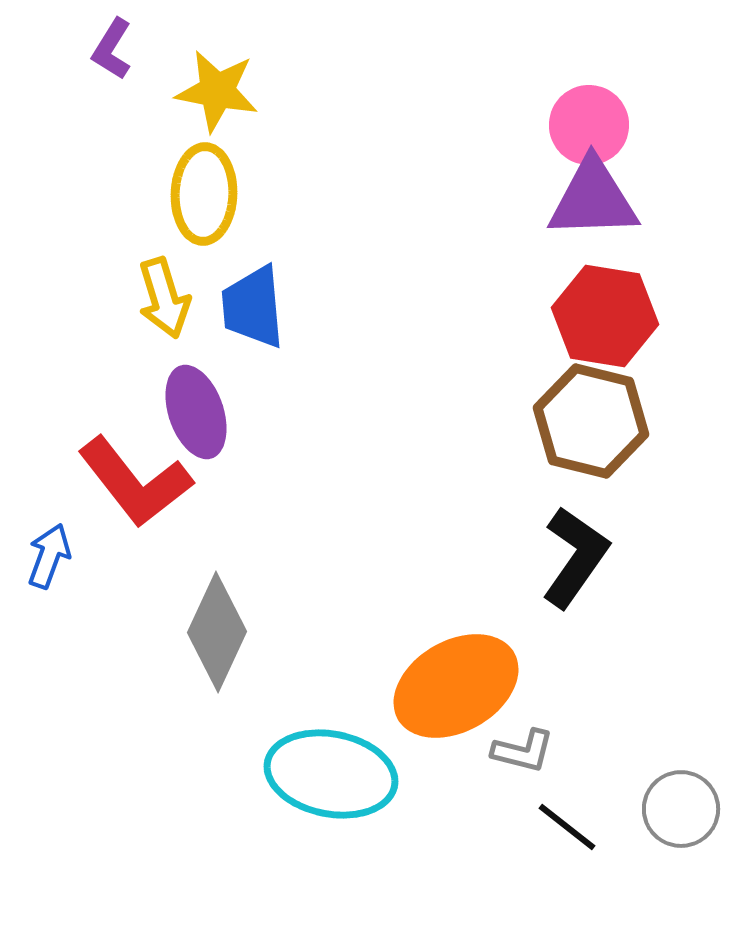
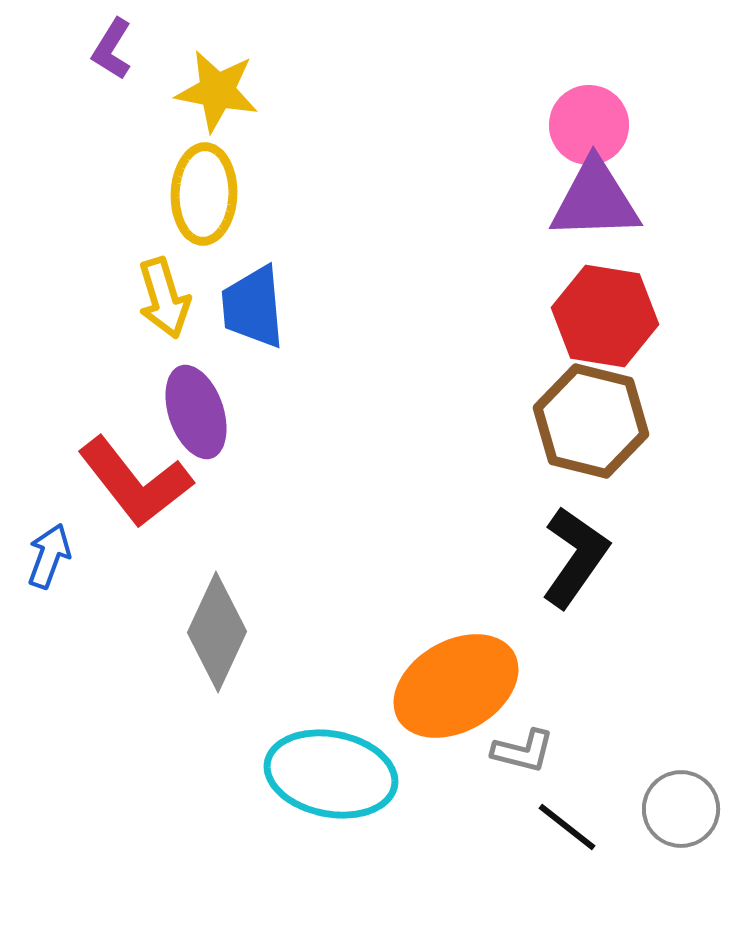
purple triangle: moved 2 px right, 1 px down
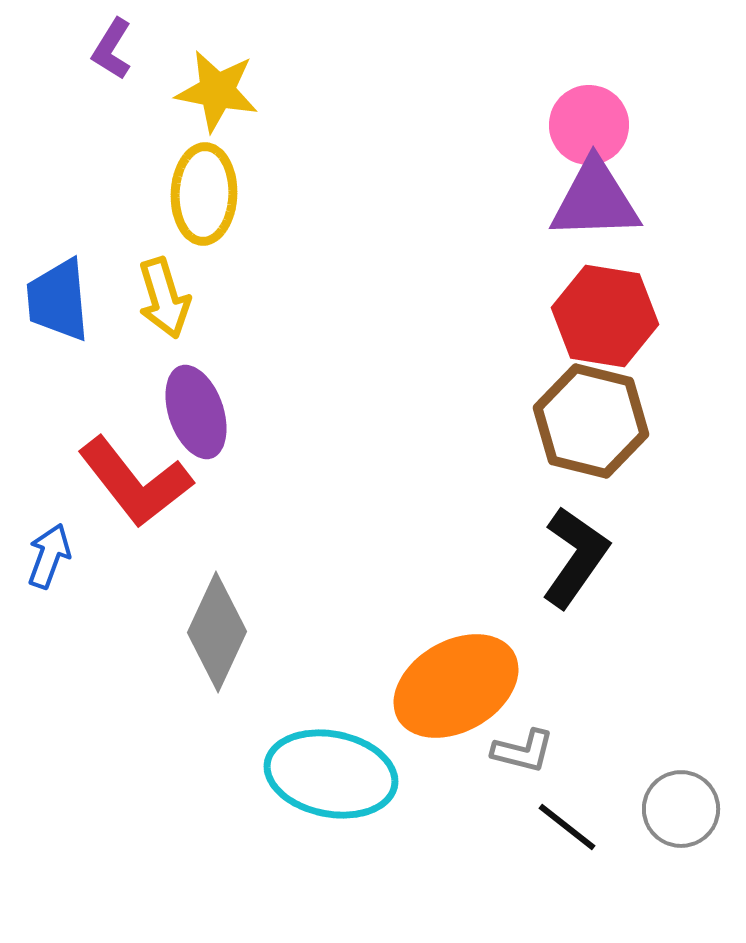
blue trapezoid: moved 195 px left, 7 px up
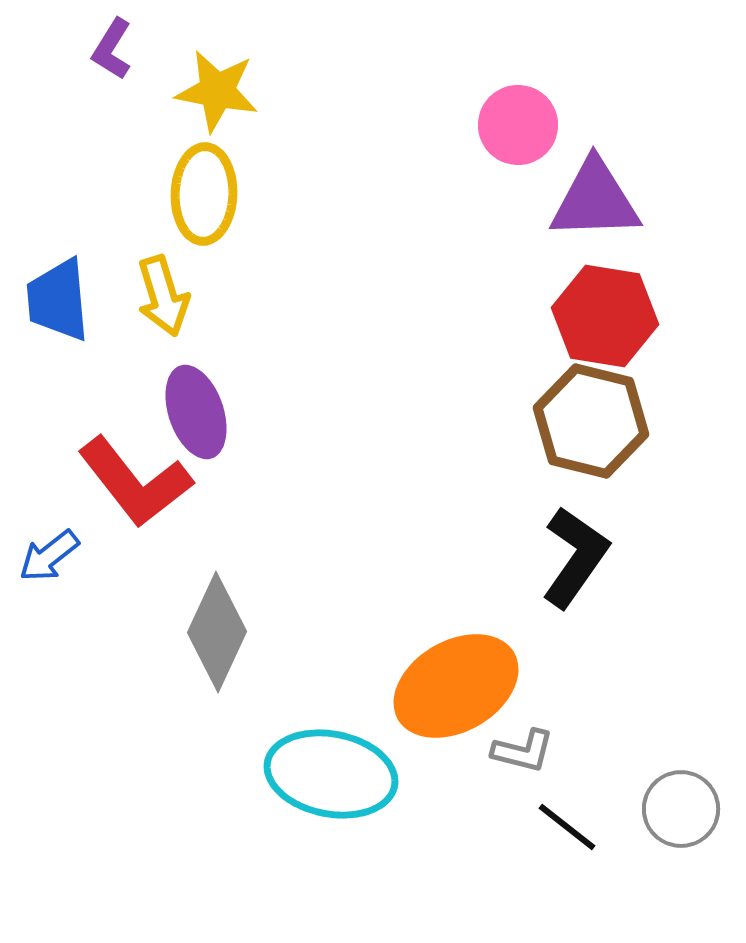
pink circle: moved 71 px left
yellow arrow: moved 1 px left, 2 px up
blue arrow: rotated 148 degrees counterclockwise
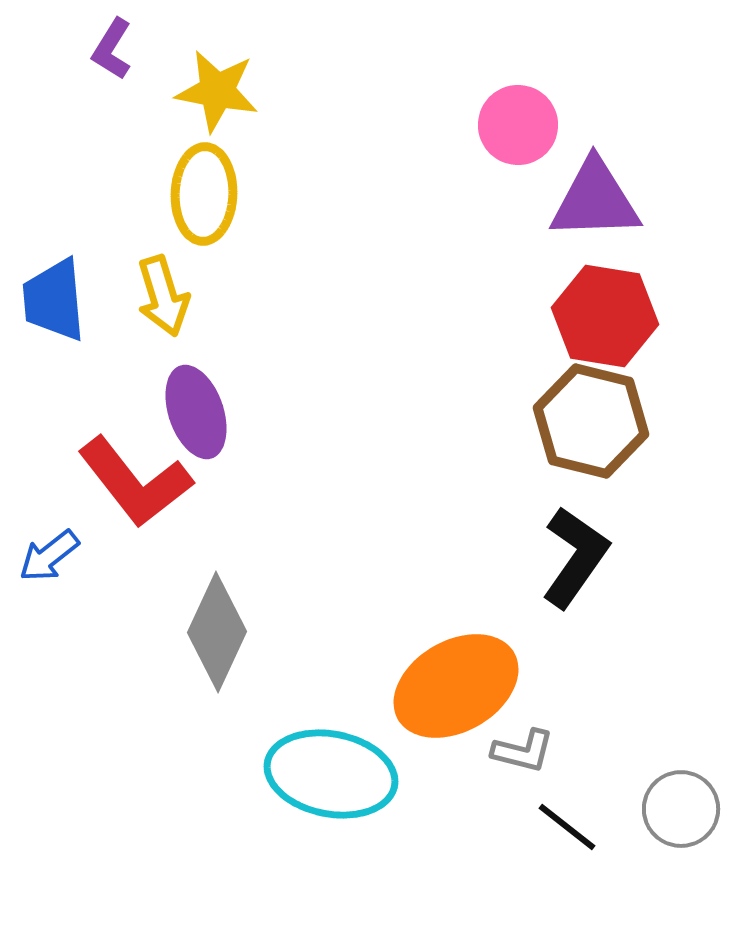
blue trapezoid: moved 4 px left
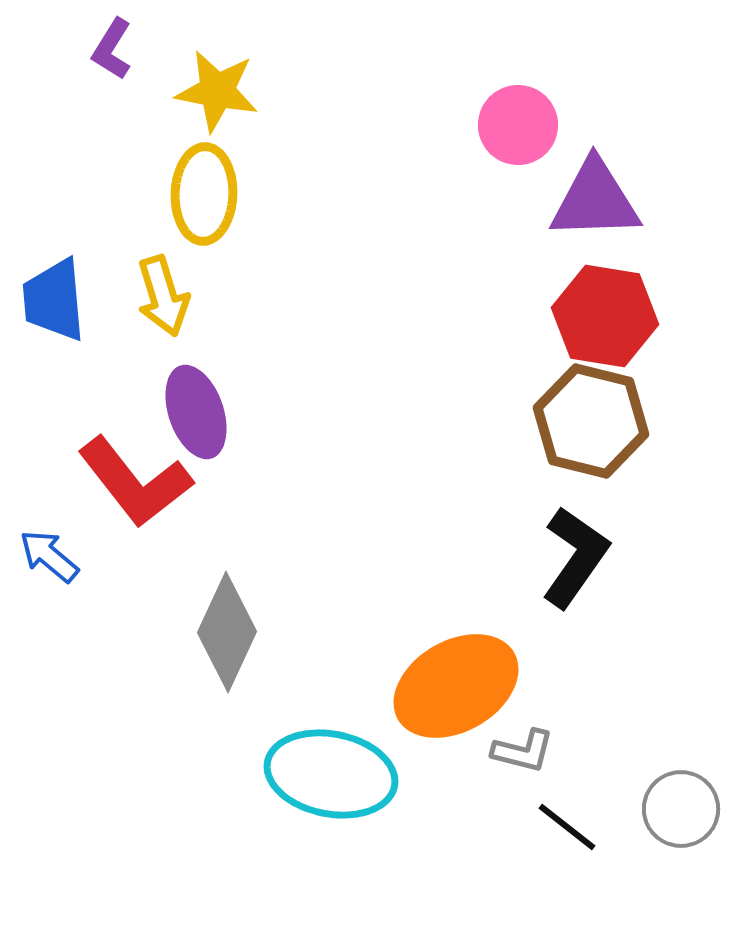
blue arrow: rotated 78 degrees clockwise
gray diamond: moved 10 px right
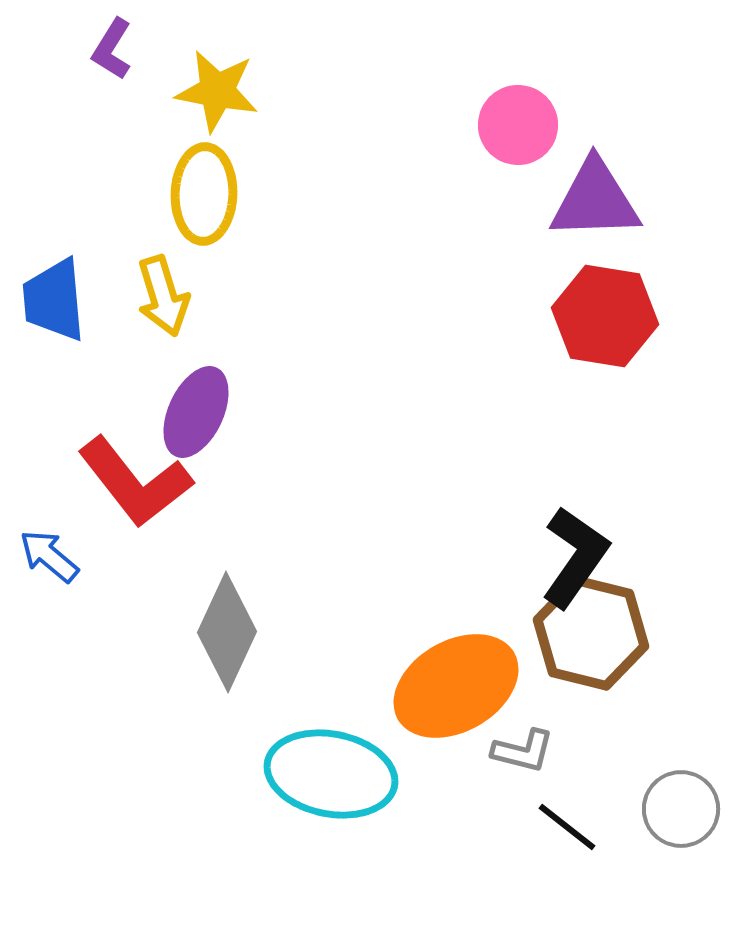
purple ellipse: rotated 44 degrees clockwise
brown hexagon: moved 212 px down
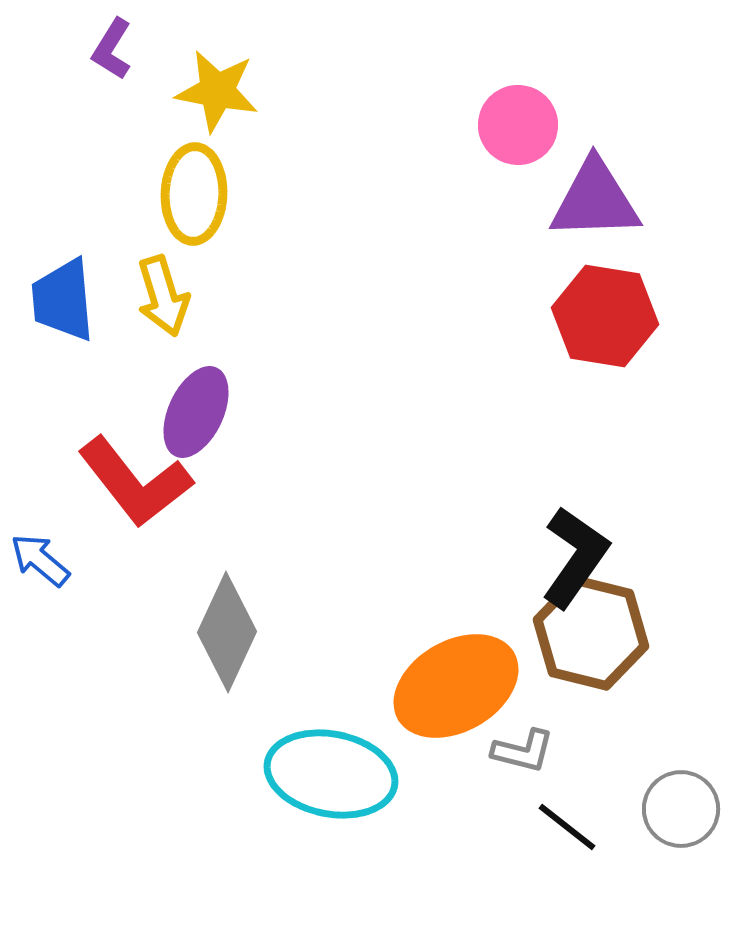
yellow ellipse: moved 10 px left
blue trapezoid: moved 9 px right
blue arrow: moved 9 px left, 4 px down
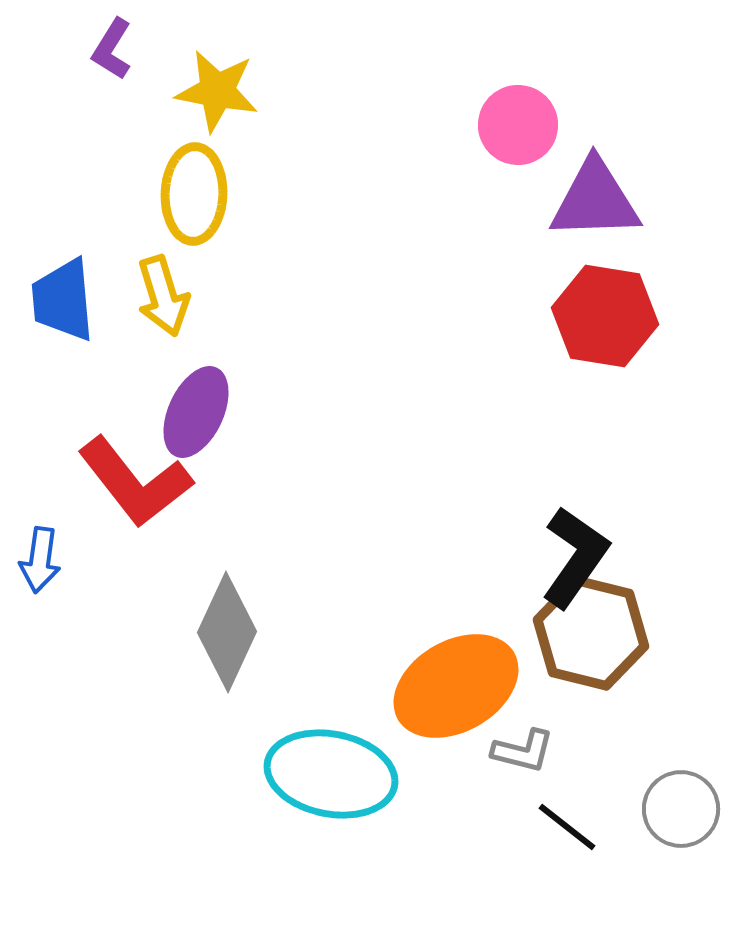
blue arrow: rotated 122 degrees counterclockwise
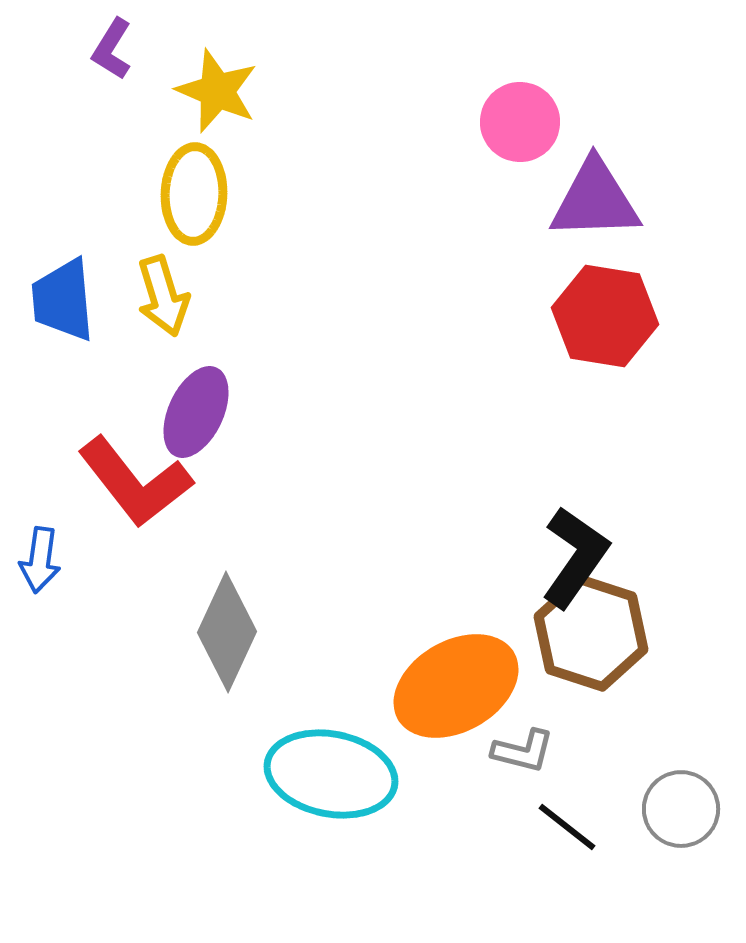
yellow star: rotated 12 degrees clockwise
pink circle: moved 2 px right, 3 px up
brown hexagon: rotated 4 degrees clockwise
